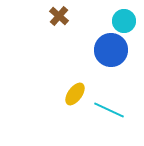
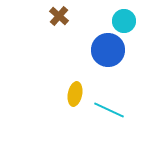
blue circle: moved 3 px left
yellow ellipse: rotated 25 degrees counterclockwise
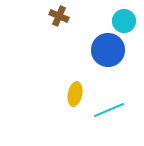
brown cross: rotated 18 degrees counterclockwise
cyan line: rotated 48 degrees counterclockwise
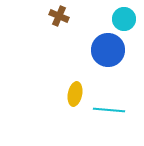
cyan circle: moved 2 px up
cyan line: rotated 28 degrees clockwise
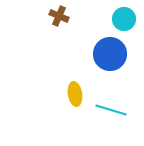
blue circle: moved 2 px right, 4 px down
yellow ellipse: rotated 20 degrees counterclockwise
cyan line: moved 2 px right; rotated 12 degrees clockwise
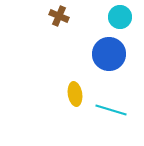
cyan circle: moved 4 px left, 2 px up
blue circle: moved 1 px left
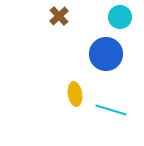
brown cross: rotated 24 degrees clockwise
blue circle: moved 3 px left
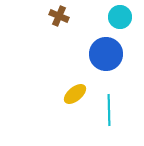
brown cross: rotated 24 degrees counterclockwise
yellow ellipse: rotated 60 degrees clockwise
cyan line: moved 2 px left; rotated 72 degrees clockwise
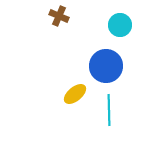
cyan circle: moved 8 px down
blue circle: moved 12 px down
